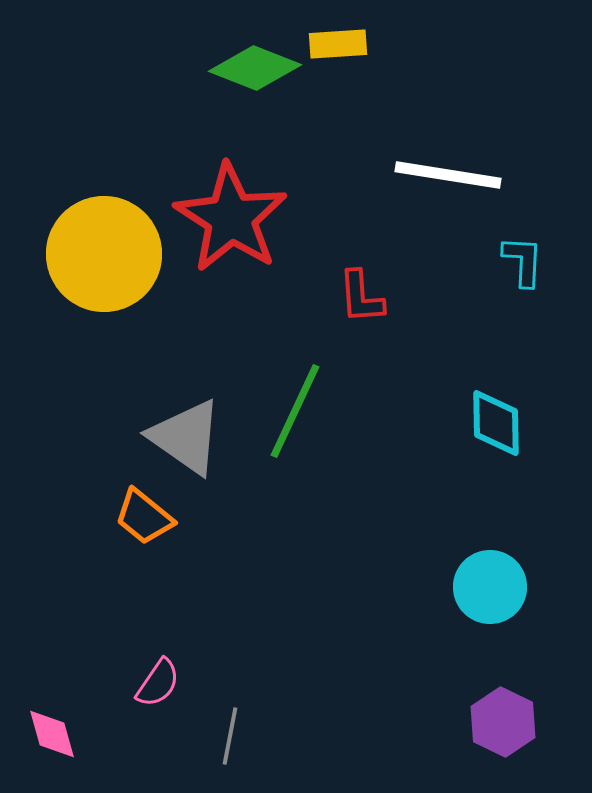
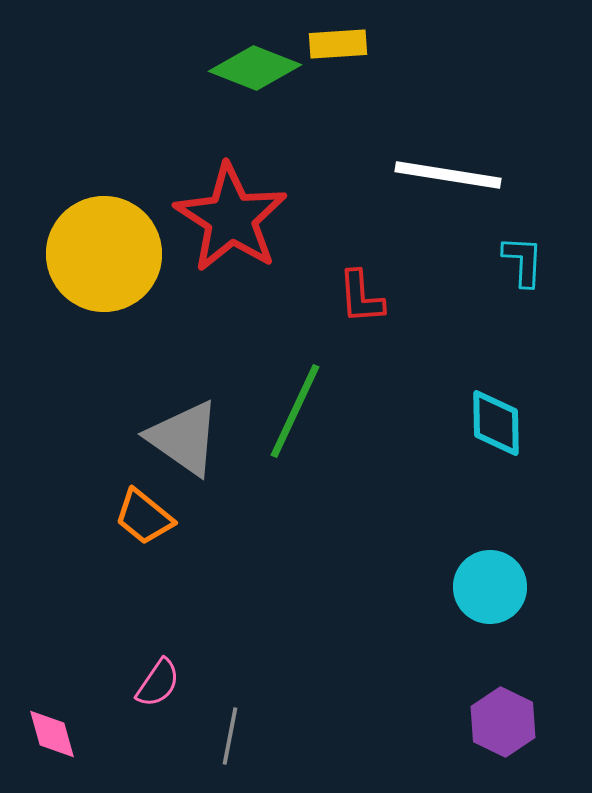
gray triangle: moved 2 px left, 1 px down
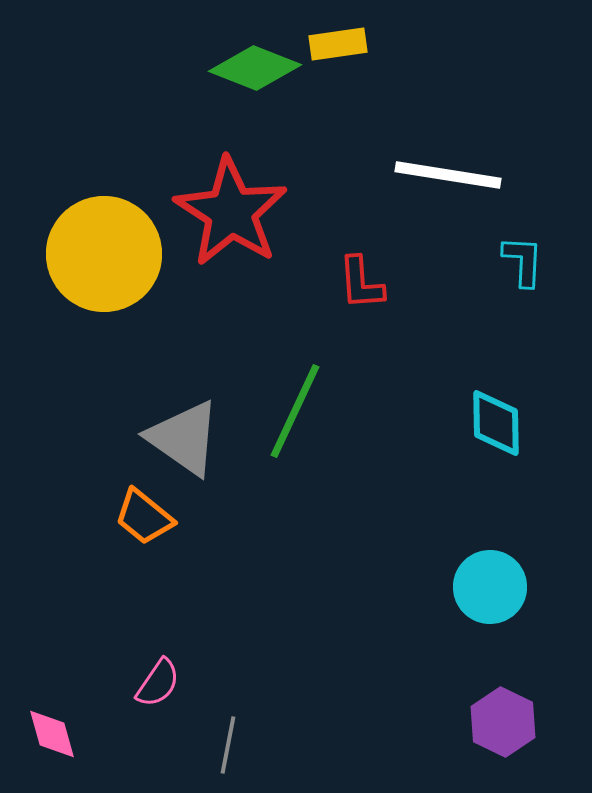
yellow rectangle: rotated 4 degrees counterclockwise
red star: moved 6 px up
red L-shape: moved 14 px up
gray line: moved 2 px left, 9 px down
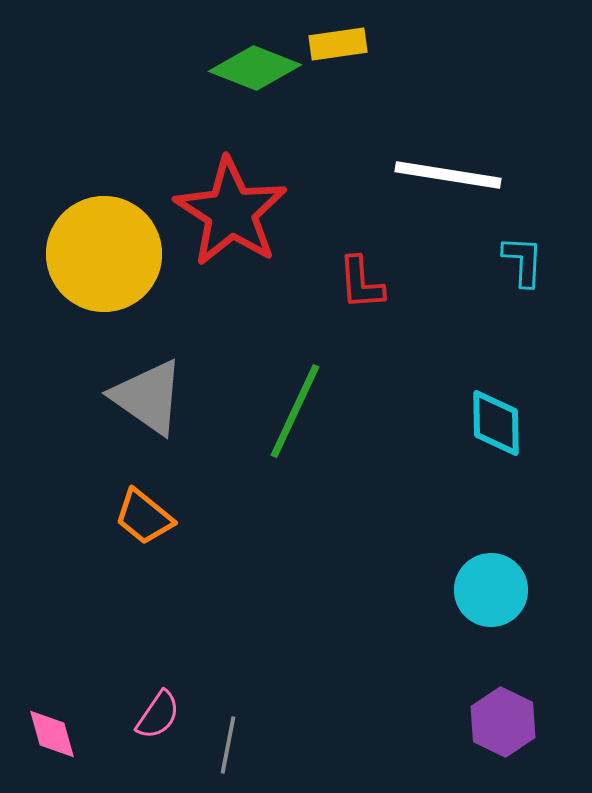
gray triangle: moved 36 px left, 41 px up
cyan circle: moved 1 px right, 3 px down
pink semicircle: moved 32 px down
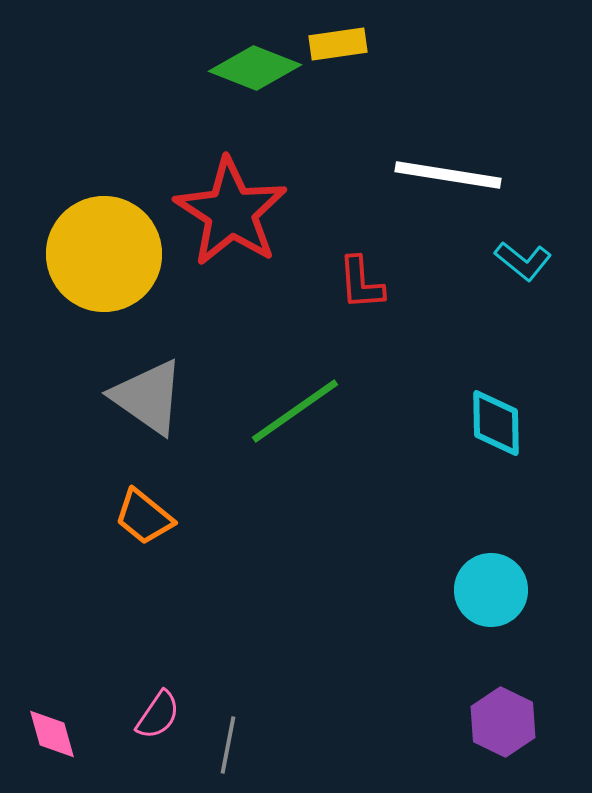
cyan L-shape: rotated 126 degrees clockwise
green line: rotated 30 degrees clockwise
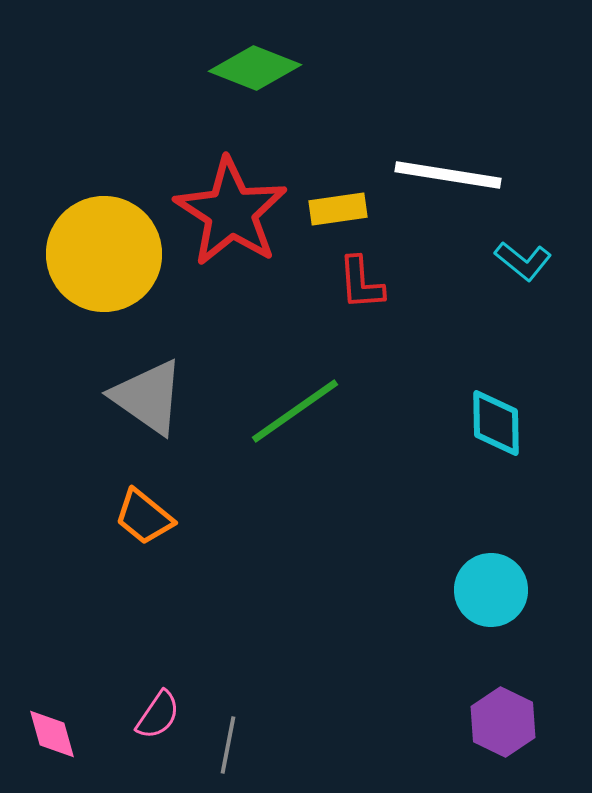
yellow rectangle: moved 165 px down
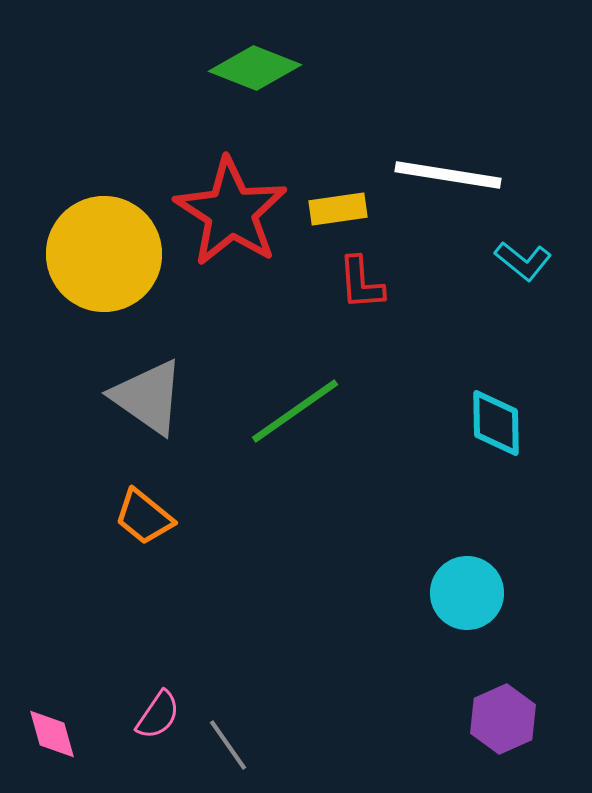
cyan circle: moved 24 px left, 3 px down
purple hexagon: moved 3 px up; rotated 10 degrees clockwise
gray line: rotated 46 degrees counterclockwise
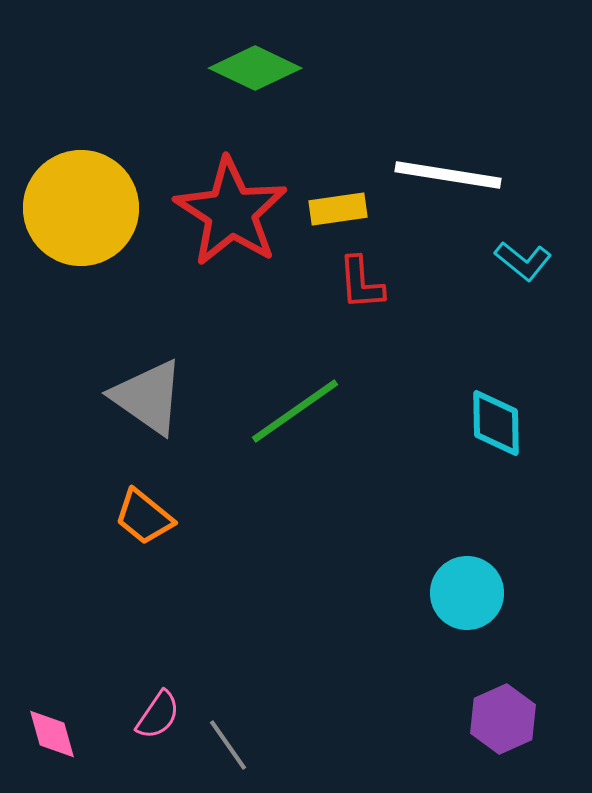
green diamond: rotated 4 degrees clockwise
yellow circle: moved 23 px left, 46 px up
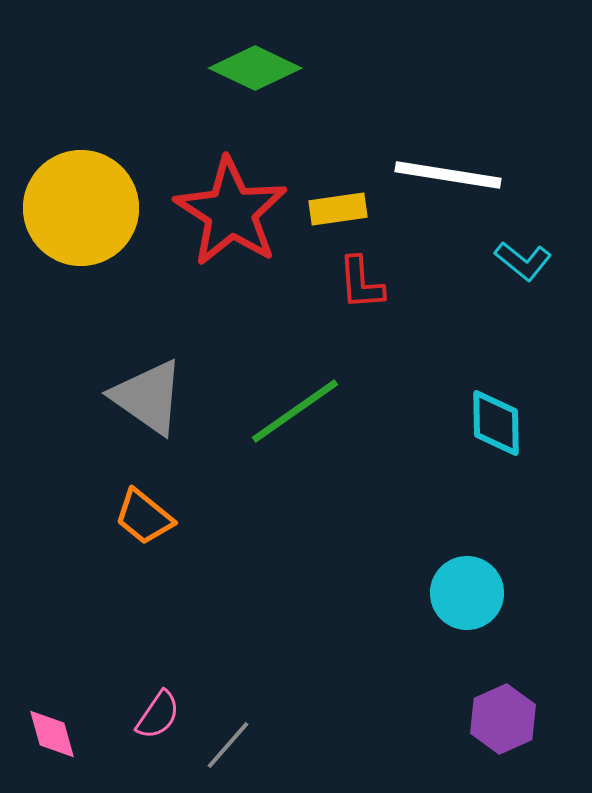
gray line: rotated 76 degrees clockwise
